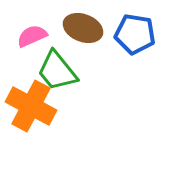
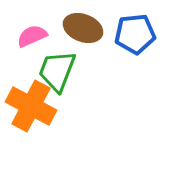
blue pentagon: rotated 15 degrees counterclockwise
green trapezoid: rotated 60 degrees clockwise
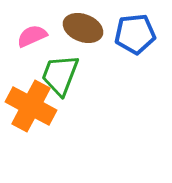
green trapezoid: moved 3 px right, 4 px down
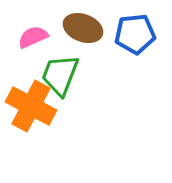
pink semicircle: moved 1 px right, 1 px down
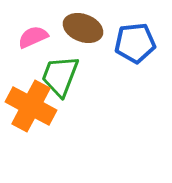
blue pentagon: moved 9 px down
green trapezoid: moved 1 px down
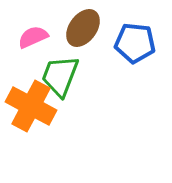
brown ellipse: rotated 75 degrees counterclockwise
blue pentagon: rotated 12 degrees clockwise
